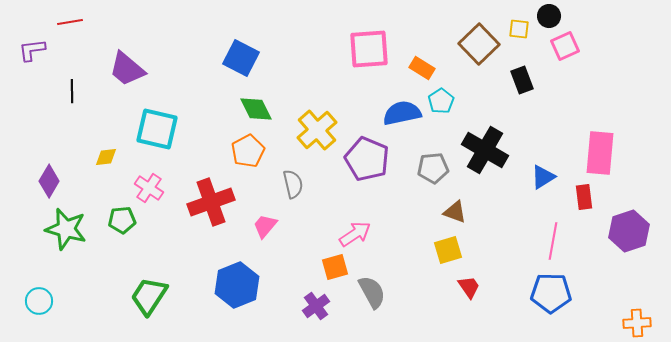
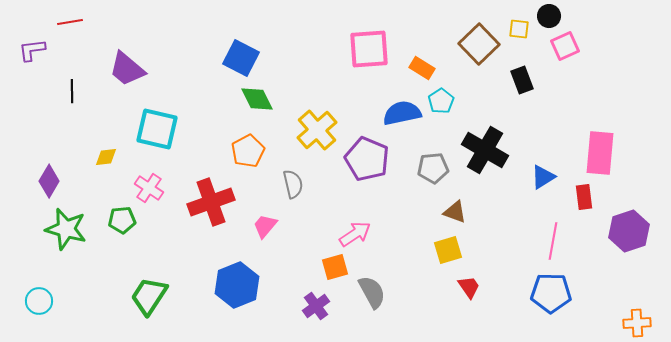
green diamond at (256, 109): moved 1 px right, 10 px up
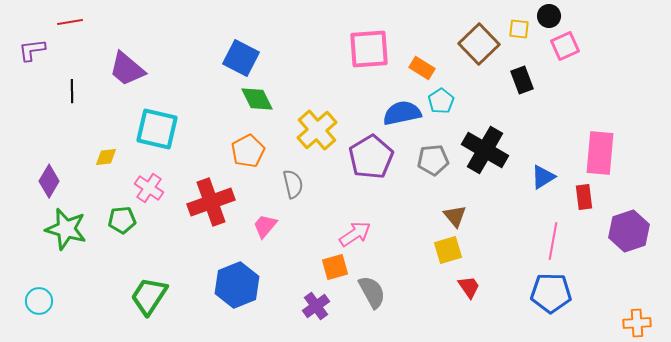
purple pentagon at (367, 159): moved 4 px right, 2 px up; rotated 18 degrees clockwise
gray pentagon at (433, 168): moved 8 px up
brown triangle at (455, 212): moved 4 px down; rotated 30 degrees clockwise
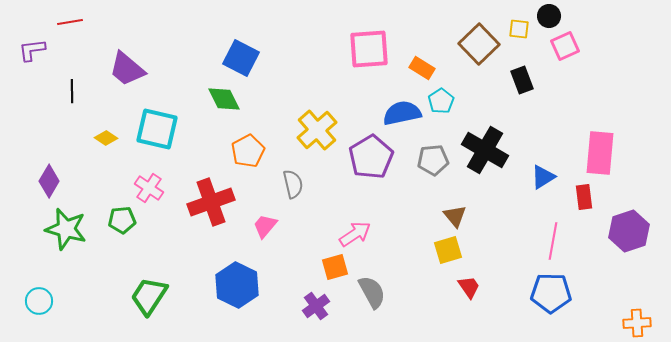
green diamond at (257, 99): moved 33 px left
yellow diamond at (106, 157): moved 19 px up; rotated 40 degrees clockwise
blue hexagon at (237, 285): rotated 12 degrees counterclockwise
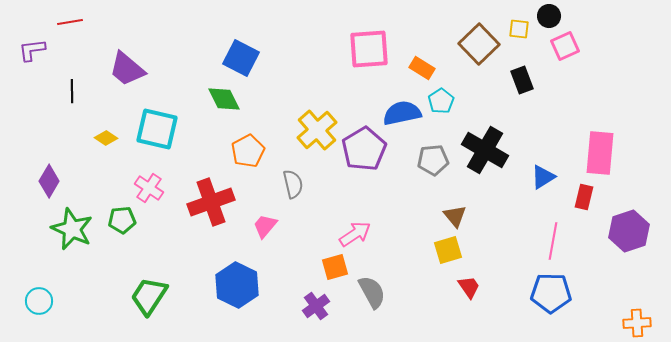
purple pentagon at (371, 157): moved 7 px left, 8 px up
red rectangle at (584, 197): rotated 20 degrees clockwise
green star at (66, 229): moved 6 px right; rotated 9 degrees clockwise
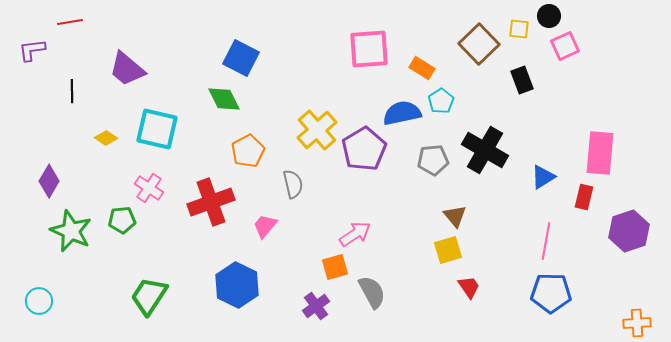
green star at (72, 229): moved 1 px left, 2 px down
pink line at (553, 241): moved 7 px left
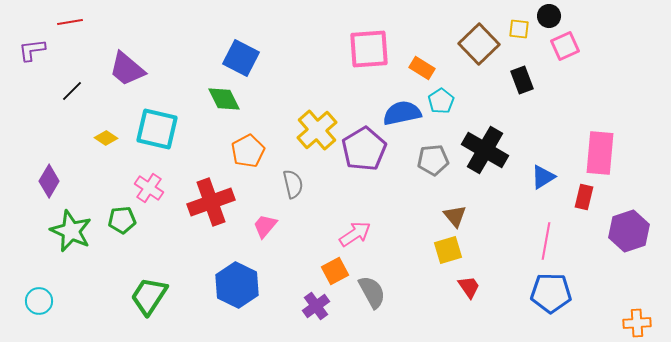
black line at (72, 91): rotated 45 degrees clockwise
orange square at (335, 267): moved 4 px down; rotated 12 degrees counterclockwise
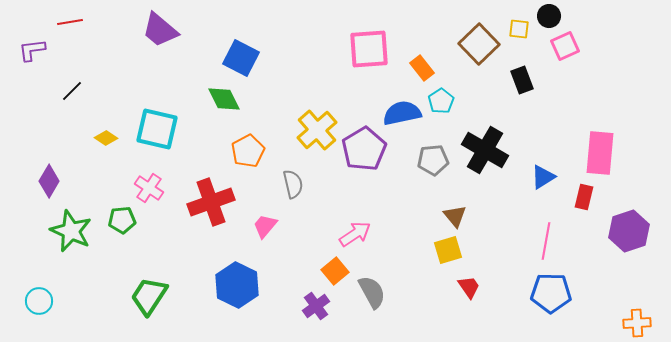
orange rectangle at (422, 68): rotated 20 degrees clockwise
purple trapezoid at (127, 69): moved 33 px right, 39 px up
orange square at (335, 271): rotated 12 degrees counterclockwise
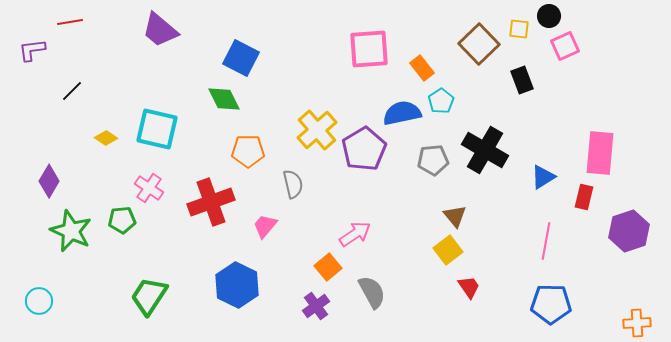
orange pentagon at (248, 151): rotated 28 degrees clockwise
yellow square at (448, 250): rotated 20 degrees counterclockwise
orange square at (335, 271): moved 7 px left, 4 px up
blue pentagon at (551, 293): moved 11 px down
